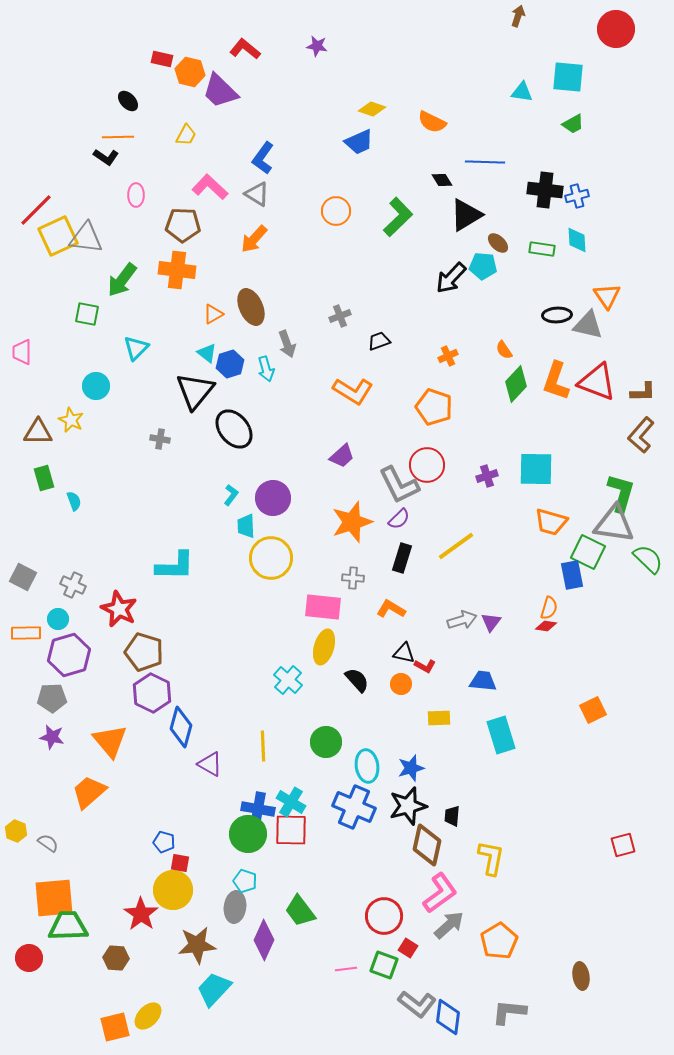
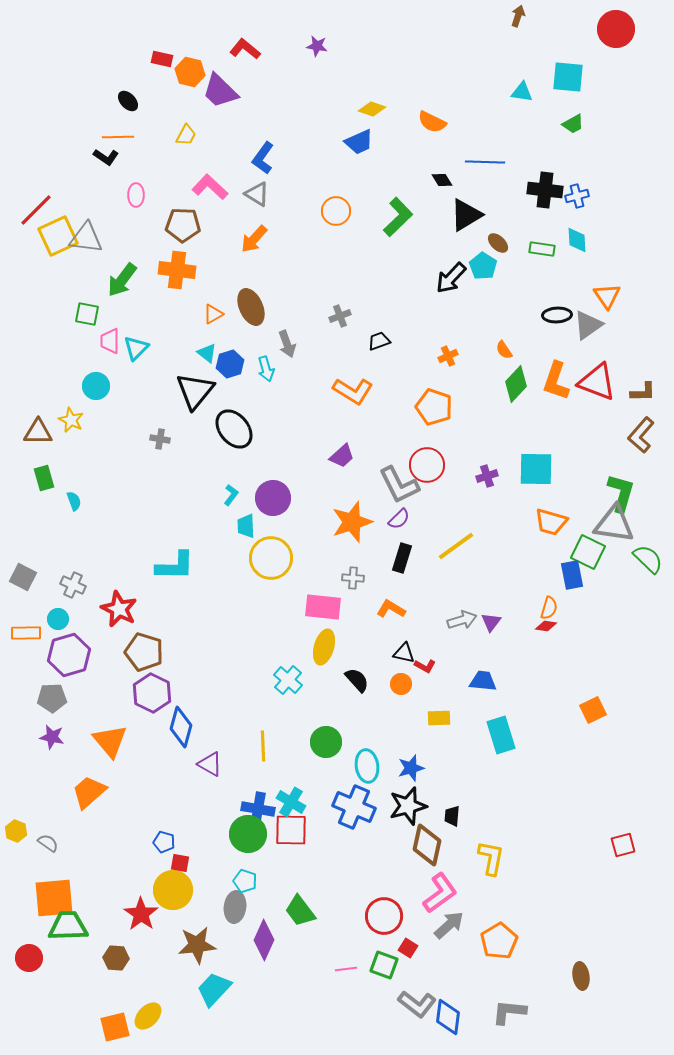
cyan pentagon at (483, 266): rotated 28 degrees clockwise
gray triangle at (588, 325): rotated 48 degrees counterclockwise
pink trapezoid at (22, 352): moved 88 px right, 11 px up
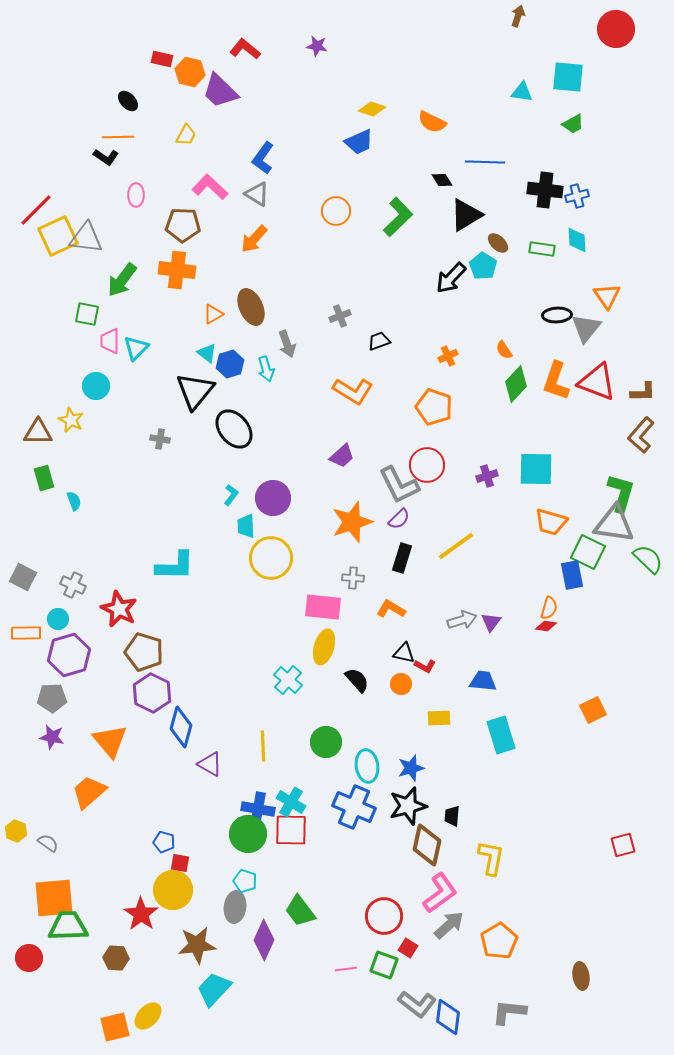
gray triangle at (588, 325): moved 2 px left, 3 px down; rotated 16 degrees counterclockwise
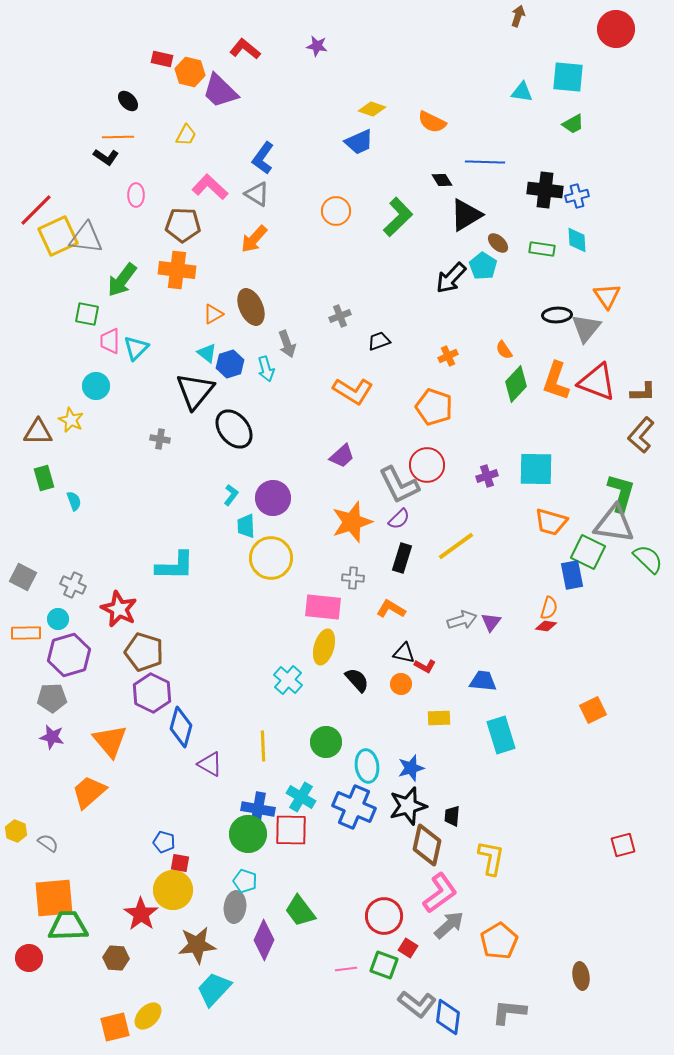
cyan cross at (291, 802): moved 10 px right, 5 px up
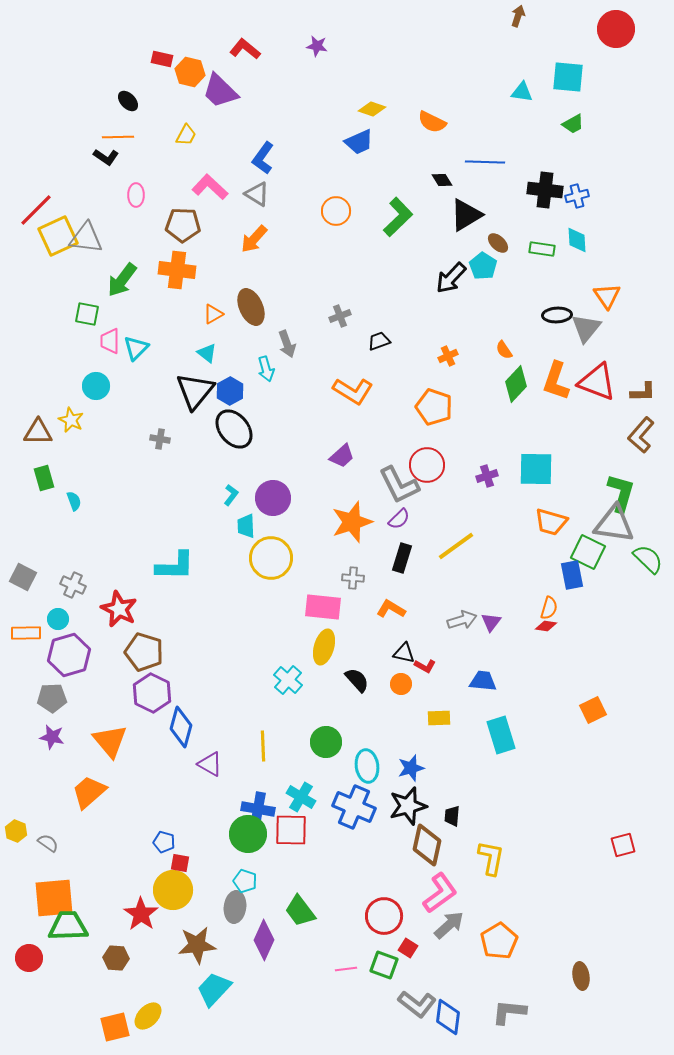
blue hexagon at (230, 364): moved 27 px down; rotated 12 degrees counterclockwise
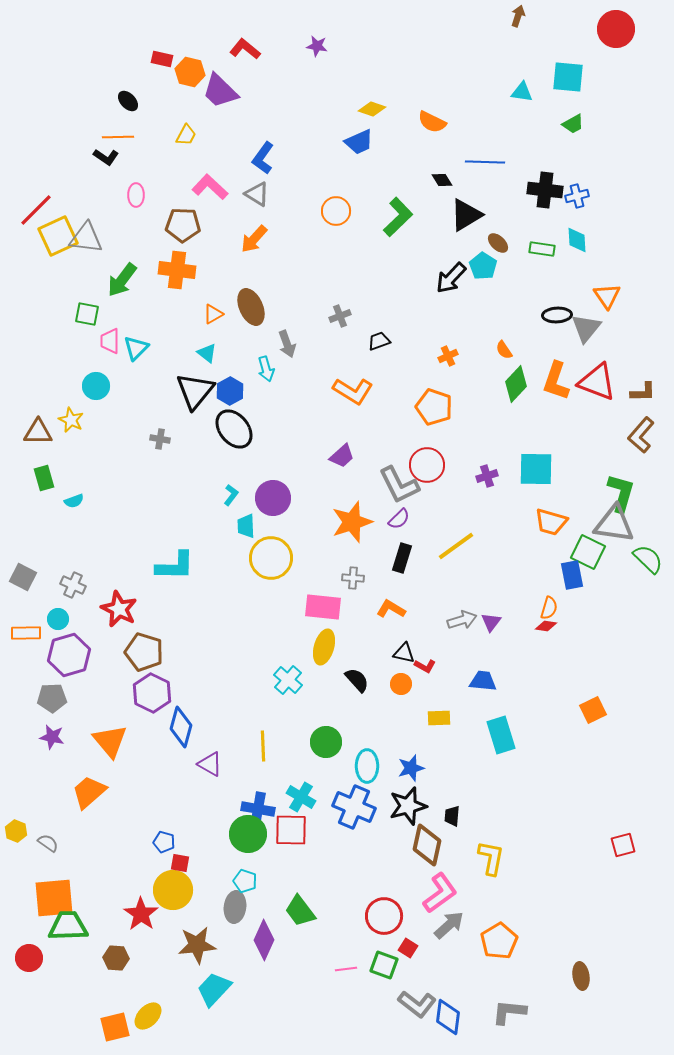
cyan semicircle at (74, 501): rotated 90 degrees clockwise
cyan ellipse at (367, 766): rotated 8 degrees clockwise
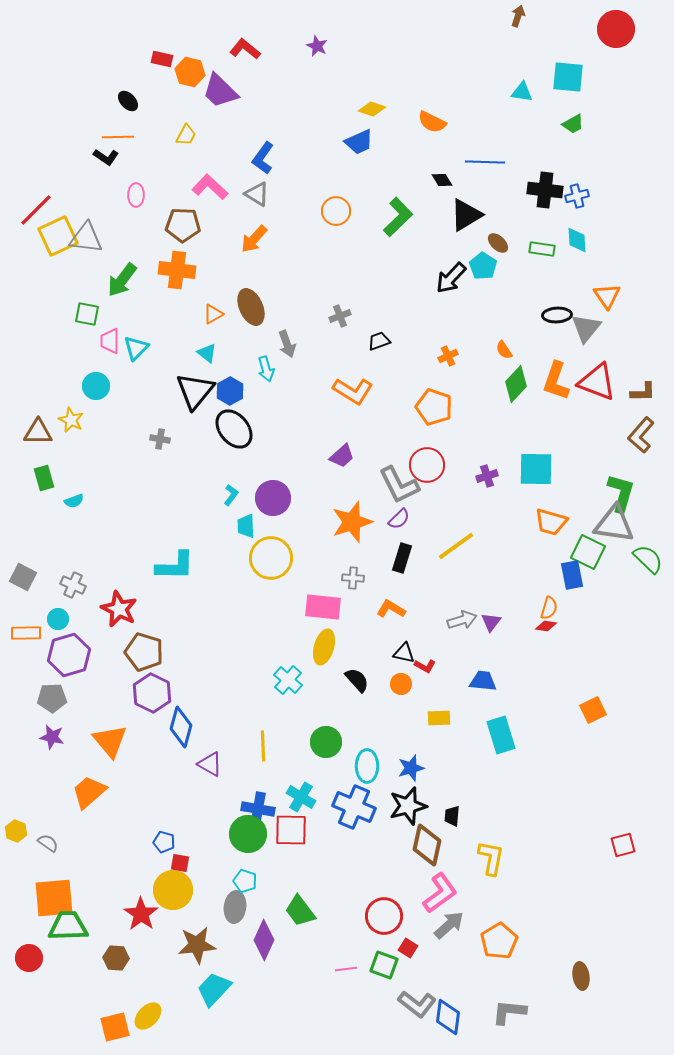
purple star at (317, 46): rotated 15 degrees clockwise
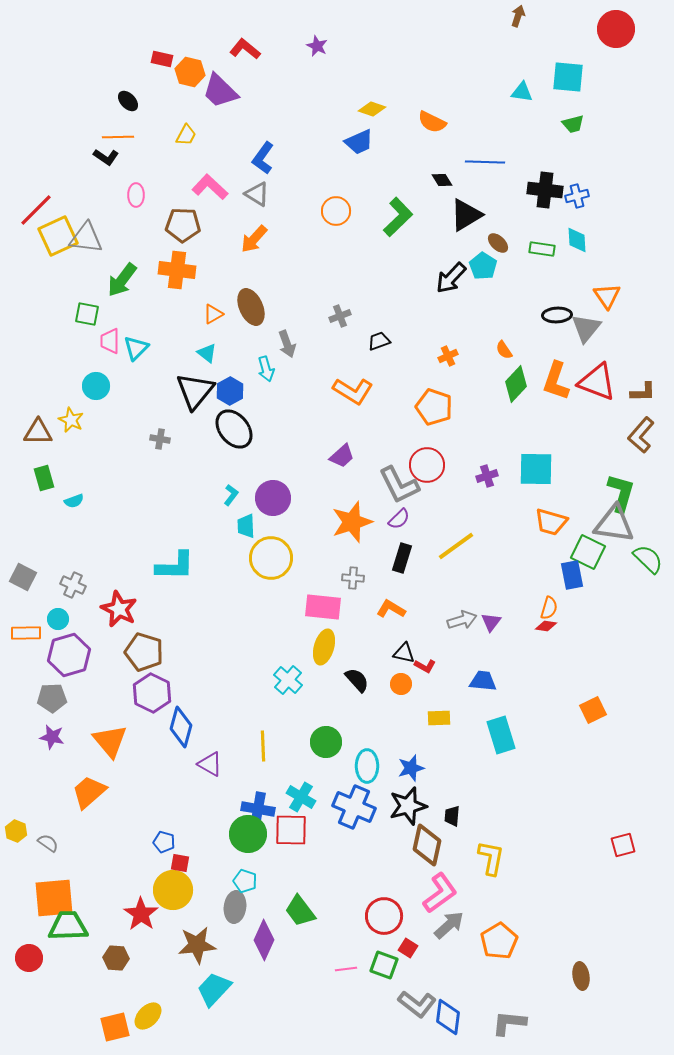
green trapezoid at (573, 124): rotated 15 degrees clockwise
gray L-shape at (509, 1012): moved 11 px down
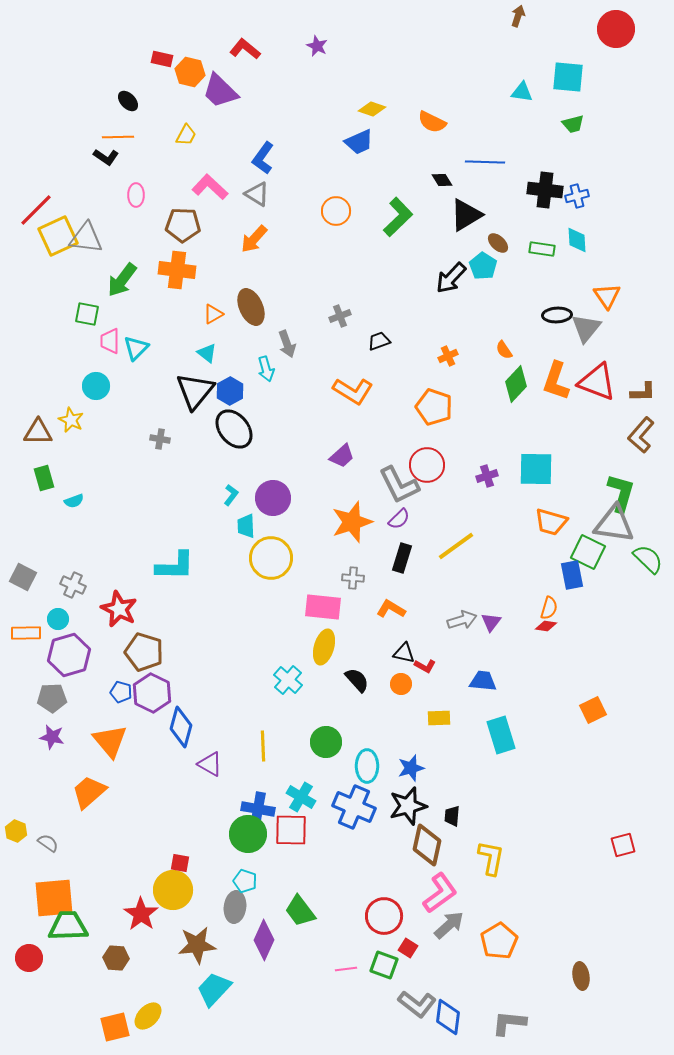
blue pentagon at (164, 842): moved 43 px left, 150 px up
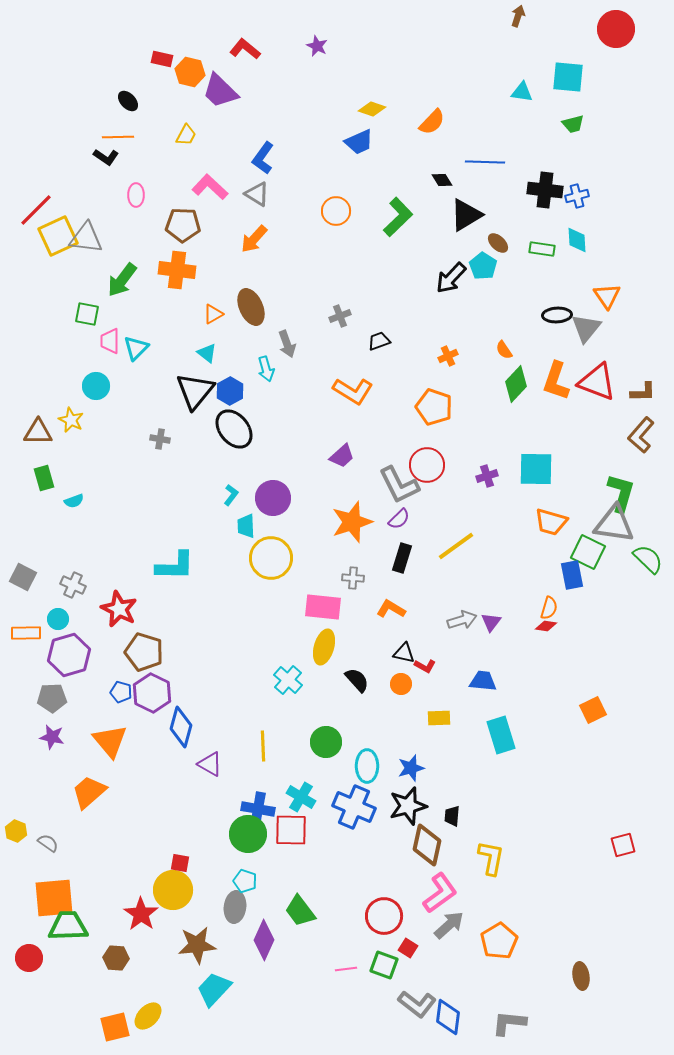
orange semicircle at (432, 122): rotated 72 degrees counterclockwise
